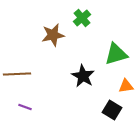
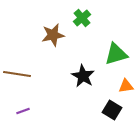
brown line: rotated 12 degrees clockwise
purple line: moved 2 px left, 4 px down; rotated 40 degrees counterclockwise
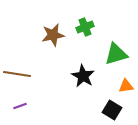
green cross: moved 3 px right, 9 px down; rotated 18 degrees clockwise
purple line: moved 3 px left, 5 px up
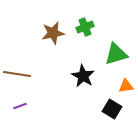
brown star: moved 2 px up
black square: moved 1 px up
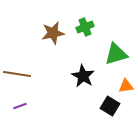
black square: moved 2 px left, 3 px up
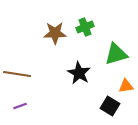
brown star: moved 2 px right; rotated 10 degrees clockwise
black star: moved 4 px left, 3 px up
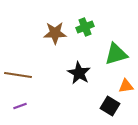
brown line: moved 1 px right, 1 px down
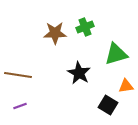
black square: moved 2 px left, 1 px up
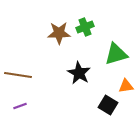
brown star: moved 4 px right
